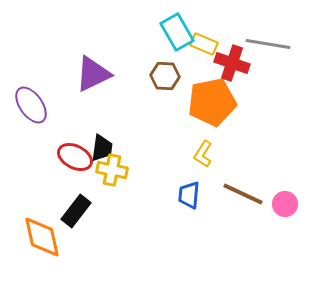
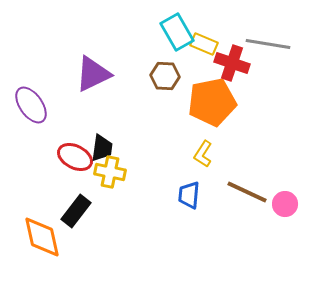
yellow cross: moved 2 px left, 2 px down
brown line: moved 4 px right, 2 px up
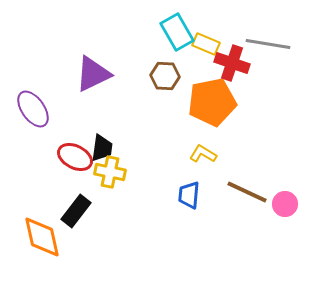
yellow rectangle: moved 2 px right
purple ellipse: moved 2 px right, 4 px down
yellow L-shape: rotated 88 degrees clockwise
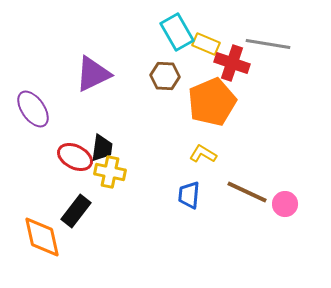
orange pentagon: rotated 12 degrees counterclockwise
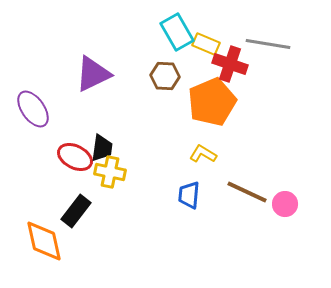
red cross: moved 2 px left, 1 px down
orange diamond: moved 2 px right, 4 px down
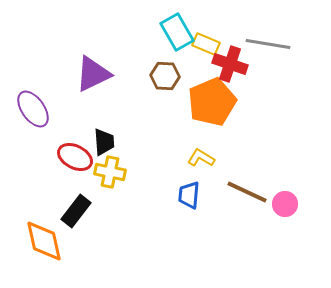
black trapezoid: moved 2 px right, 6 px up; rotated 12 degrees counterclockwise
yellow L-shape: moved 2 px left, 4 px down
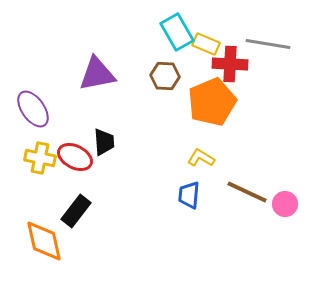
red cross: rotated 16 degrees counterclockwise
purple triangle: moved 4 px right; rotated 15 degrees clockwise
yellow cross: moved 70 px left, 14 px up
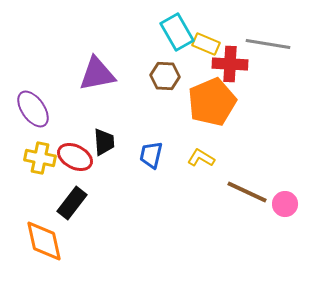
blue trapezoid: moved 38 px left, 40 px up; rotated 8 degrees clockwise
black rectangle: moved 4 px left, 8 px up
